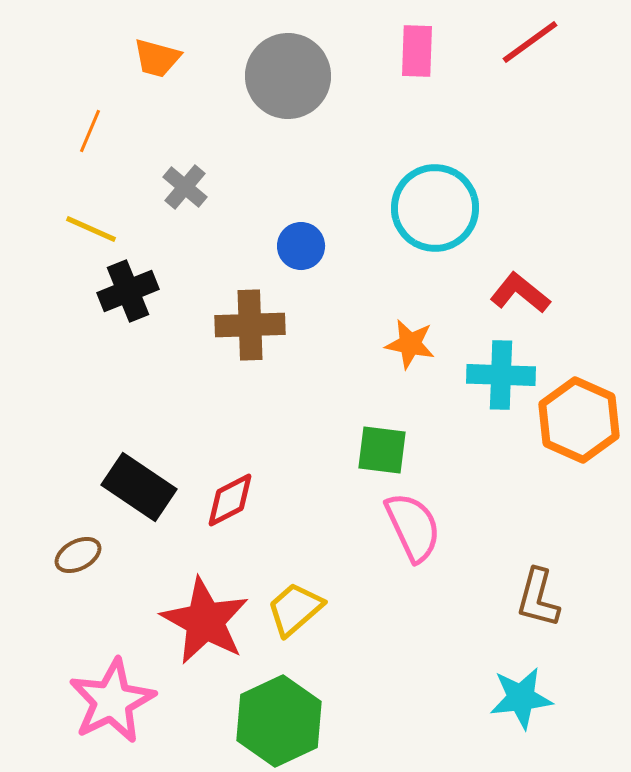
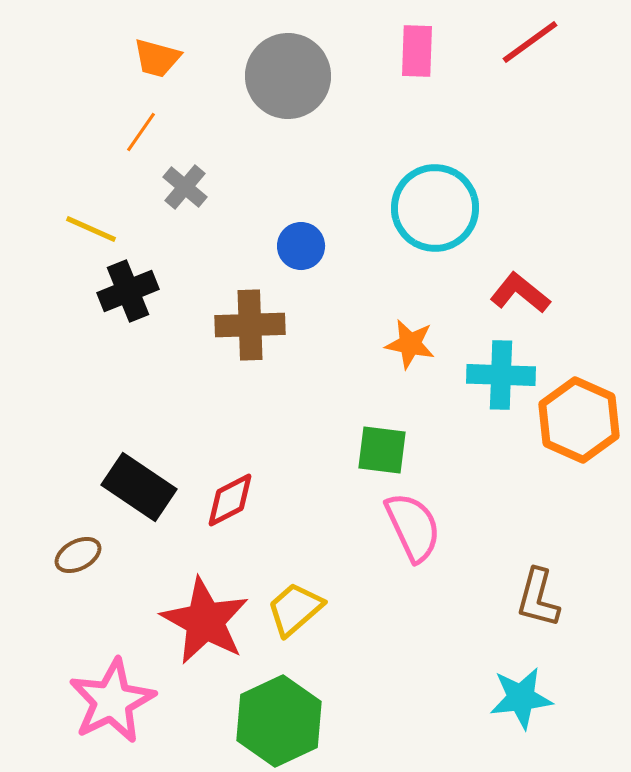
orange line: moved 51 px right, 1 px down; rotated 12 degrees clockwise
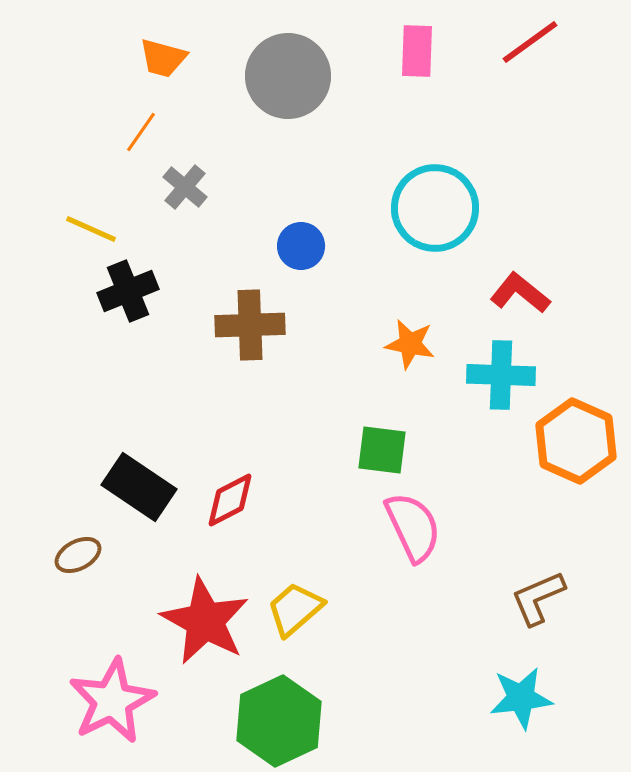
orange trapezoid: moved 6 px right
orange hexagon: moved 3 px left, 21 px down
brown L-shape: rotated 52 degrees clockwise
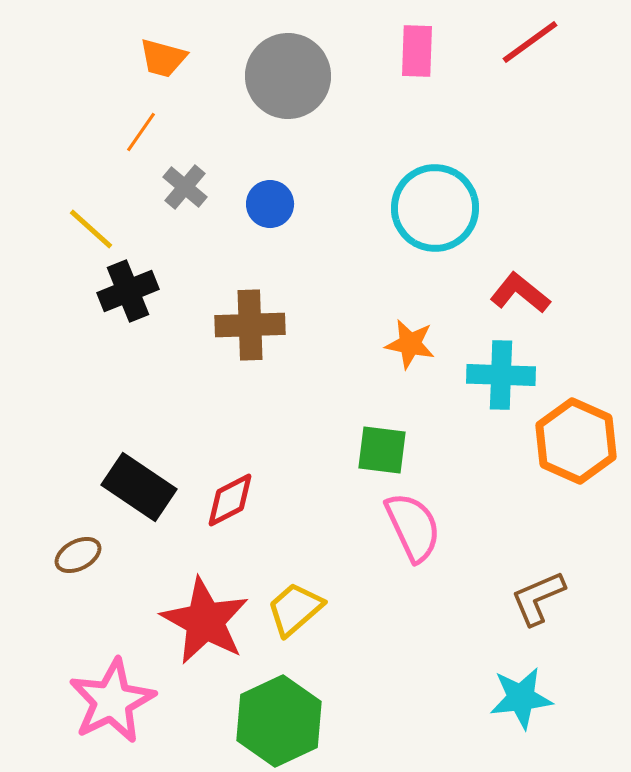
yellow line: rotated 18 degrees clockwise
blue circle: moved 31 px left, 42 px up
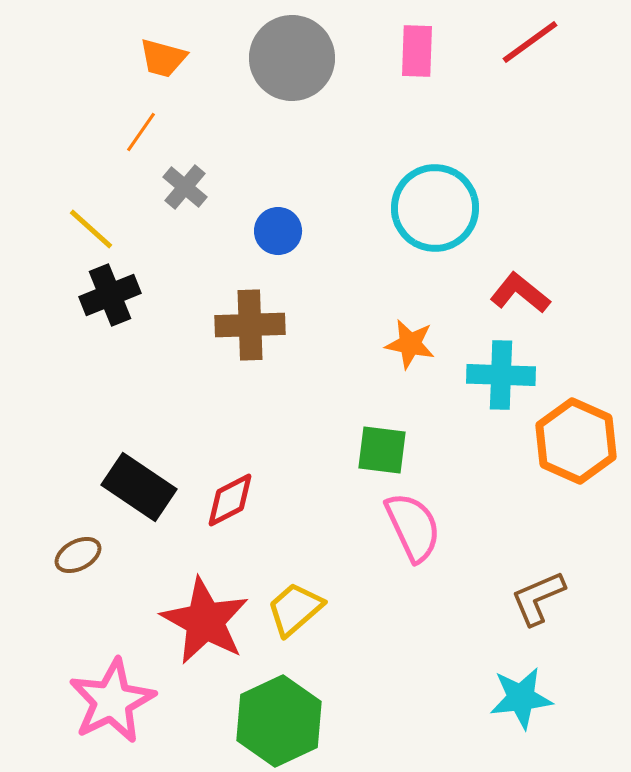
gray circle: moved 4 px right, 18 px up
blue circle: moved 8 px right, 27 px down
black cross: moved 18 px left, 4 px down
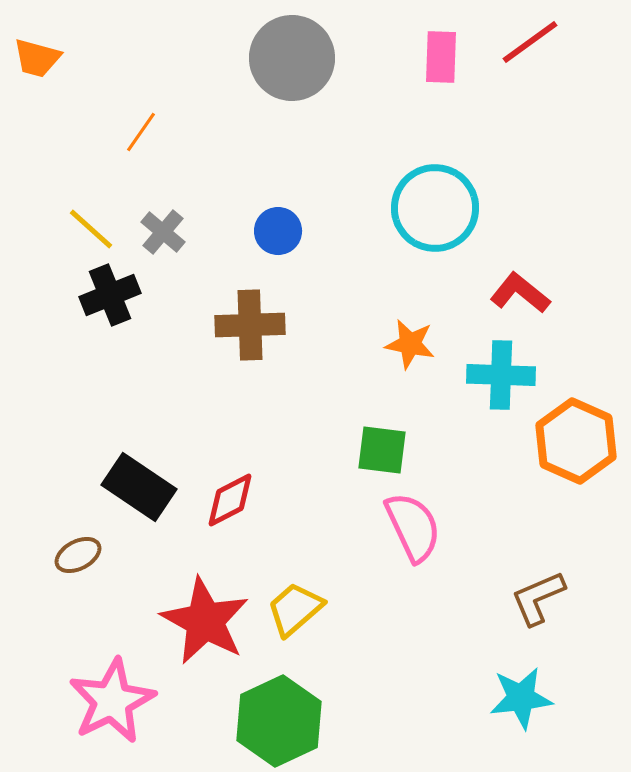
pink rectangle: moved 24 px right, 6 px down
orange trapezoid: moved 126 px left
gray cross: moved 22 px left, 45 px down
